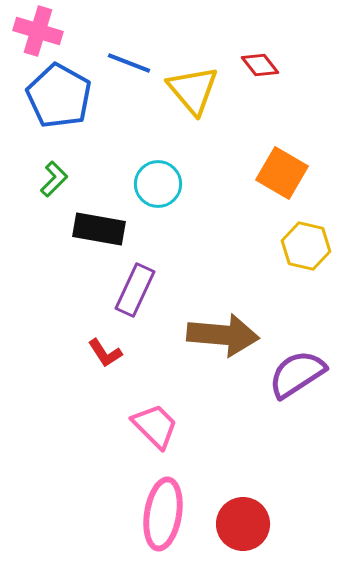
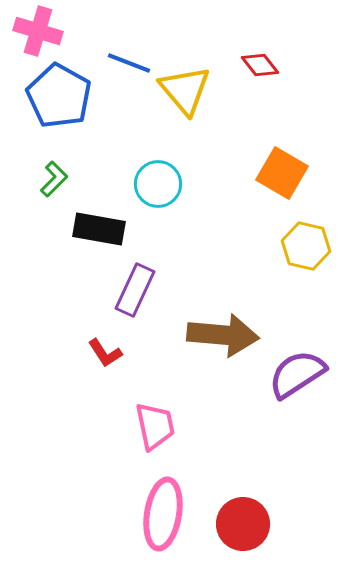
yellow triangle: moved 8 px left
pink trapezoid: rotated 33 degrees clockwise
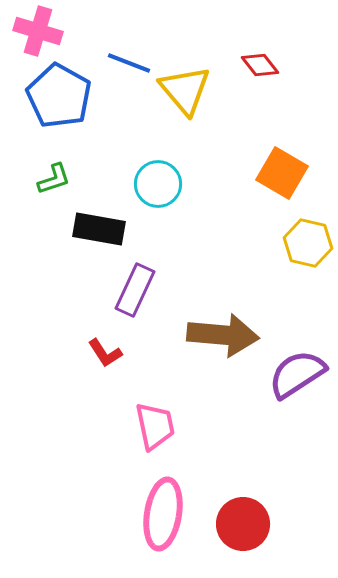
green L-shape: rotated 27 degrees clockwise
yellow hexagon: moved 2 px right, 3 px up
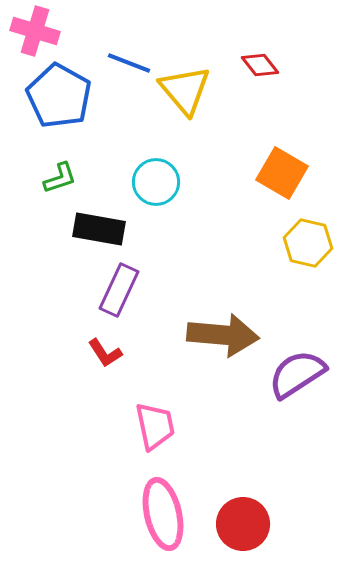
pink cross: moved 3 px left
green L-shape: moved 6 px right, 1 px up
cyan circle: moved 2 px left, 2 px up
purple rectangle: moved 16 px left
pink ellipse: rotated 22 degrees counterclockwise
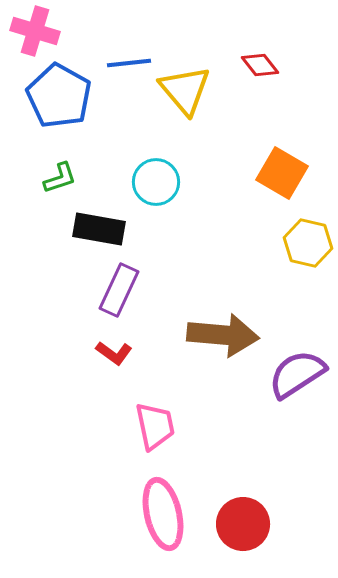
blue line: rotated 27 degrees counterclockwise
red L-shape: moved 9 px right; rotated 21 degrees counterclockwise
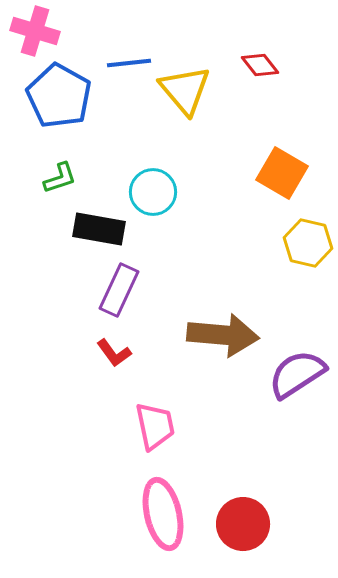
cyan circle: moved 3 px left, 10 px down
red L-shape: rotated 18 degrees clockwise
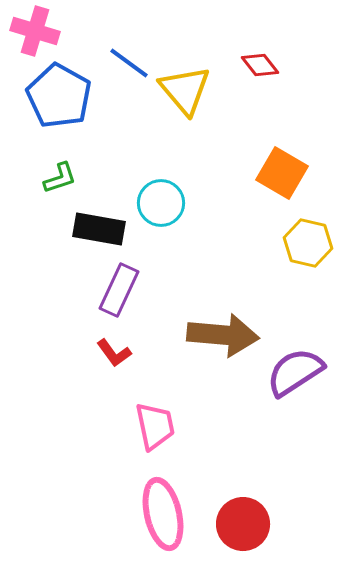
blue line: rotated 42 degrees clockwise
cyan circle: moved 8 px right, 11 px down
purple semicircle: moved 2 px left, 2 px up
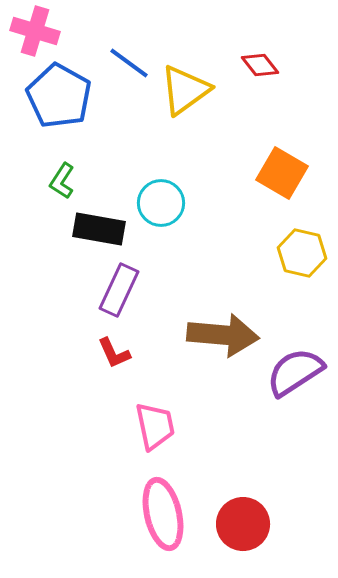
yellow triangle: rotated 34 degrees clockwise
green L-shape: moved 2 px right, 3 px down; rotated 141 degrees clockwise
yellow hexagon: moved 6 px left, 10 px down
red L-shape: rotated 12 degrees clockwise
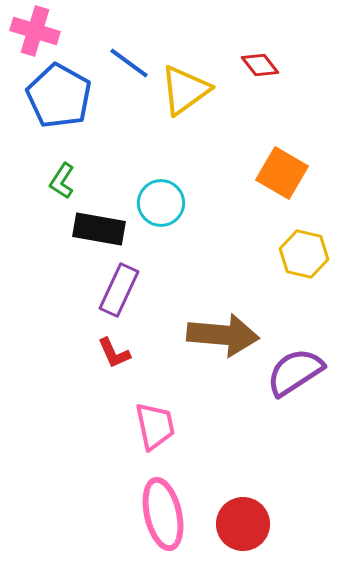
yellow hexagon: moved 2 px right, 1 px down
